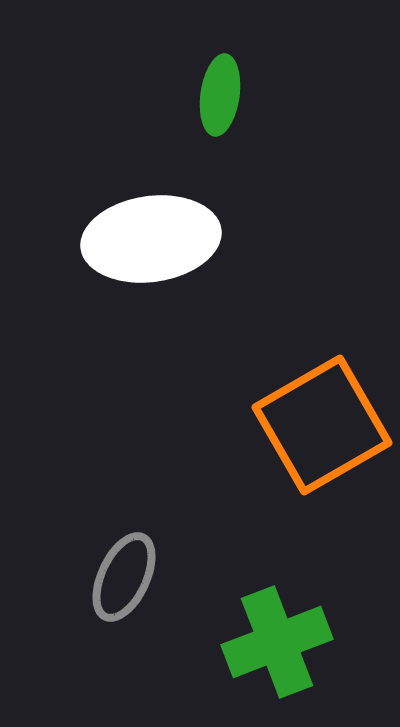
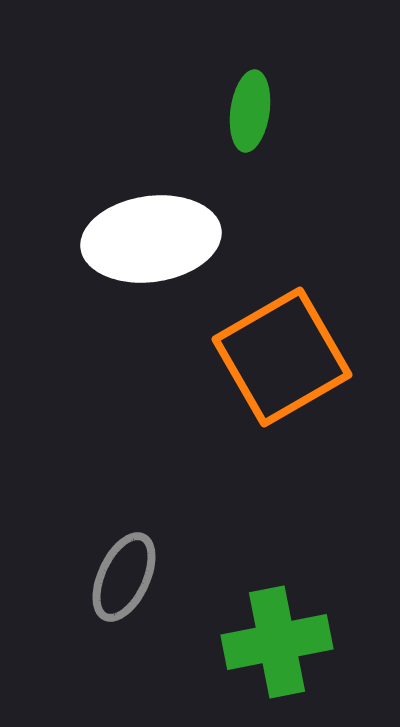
green ellipse: moved 30 px right, 16 px down
orange square: moved 40 px left, 68 px up
green cross: rotated 10 degrees clockwise
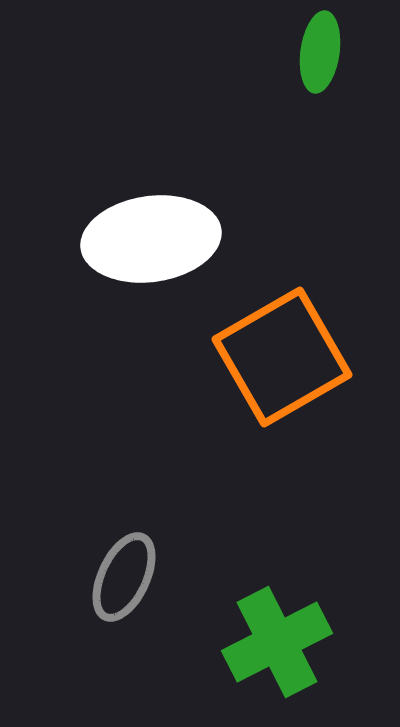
green ellipse: moved 70 px right, 59 px up
green cross: rotated 16 degrees counterclockwise
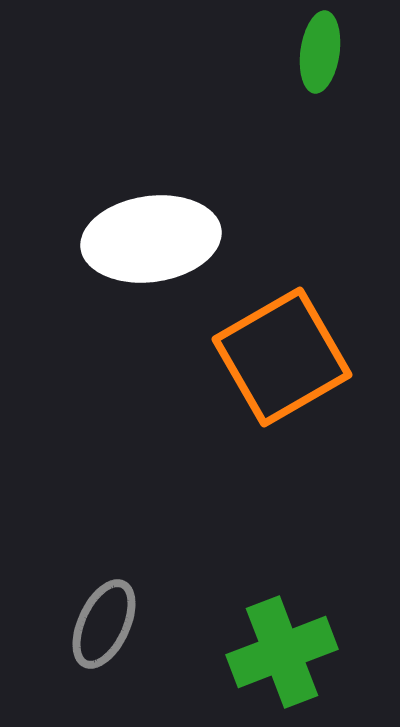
gray ellipse: moved 20 px left, 47 px down
green cross: moved 5 px right, 10 px down; rotated 6 degrees clockwise
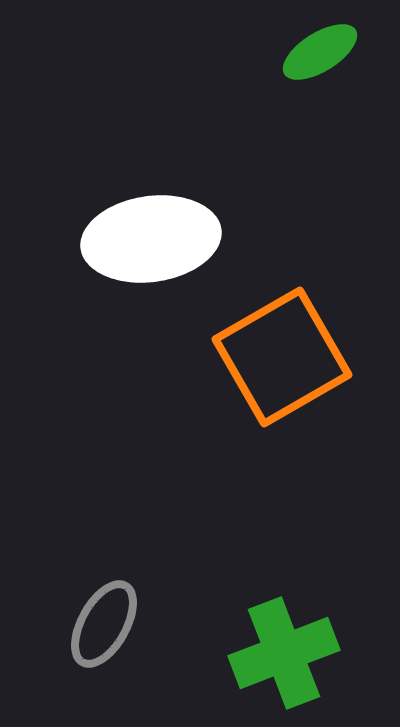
green ellipse: rotated 50 degrees clockwise
gray ellipse: rotated 4 degrees clockwise
green cross: moved 2 px right, 1 px down
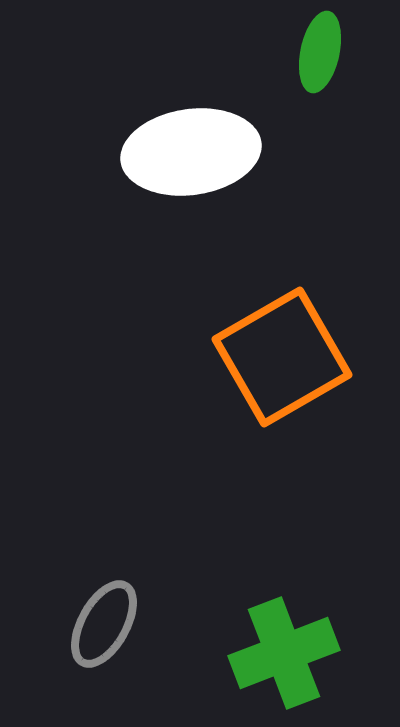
green ellipse: rotated 46 degrees counterclockwise
white ellipse: moved 40 px right, 87 px up
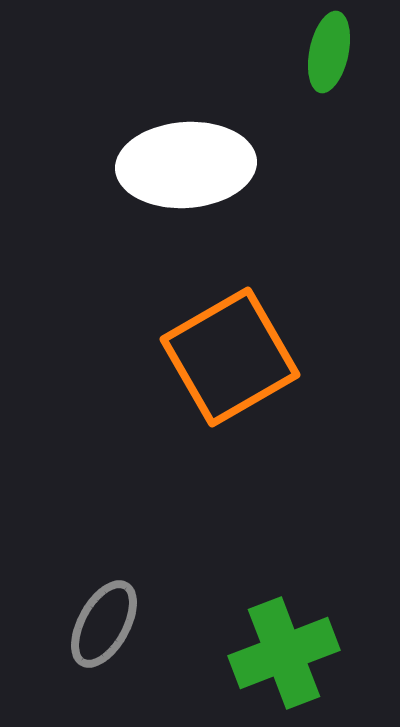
green ellipse: moved 9 px right
white ellipse: moved 5 px left, 13 px down; rotated 4 degrees clockwise
orange square: moved 52 px left
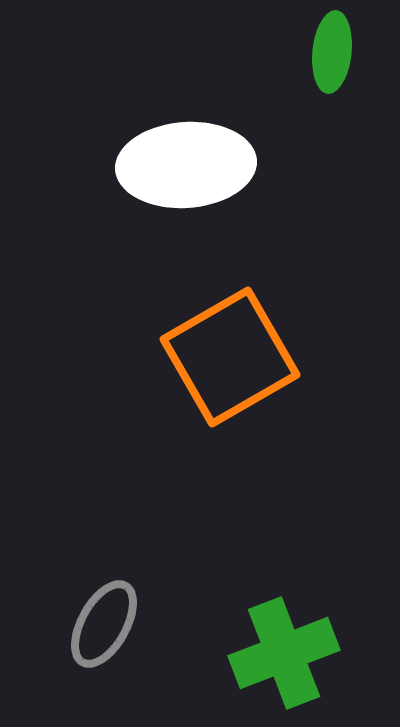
green ellipse: moved 3 px right; rotated 6 degrees counterclockwise
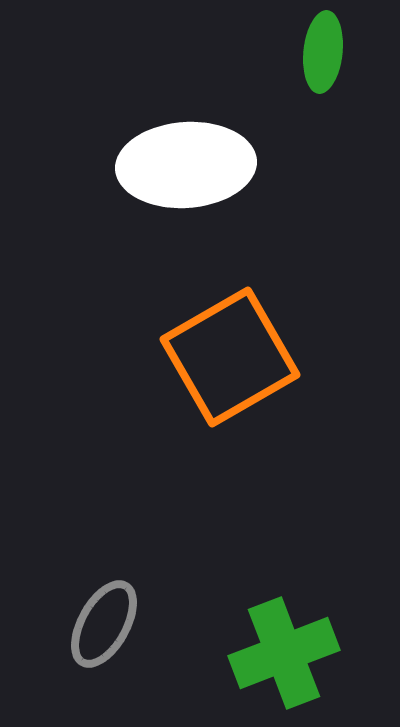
green ellipse: moved 9 px left
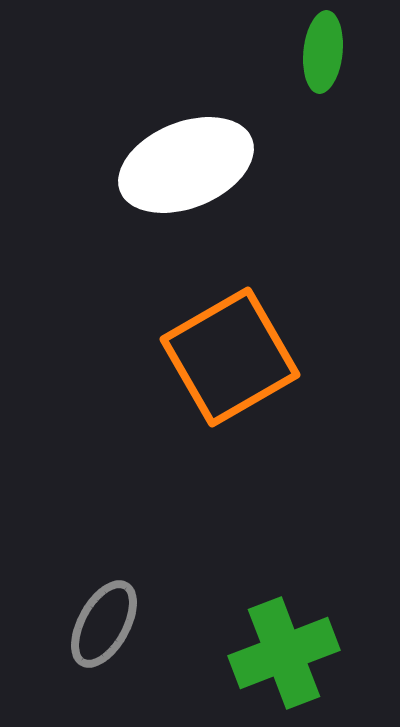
white ellipse: rotated 18 degrees counterclockwise
